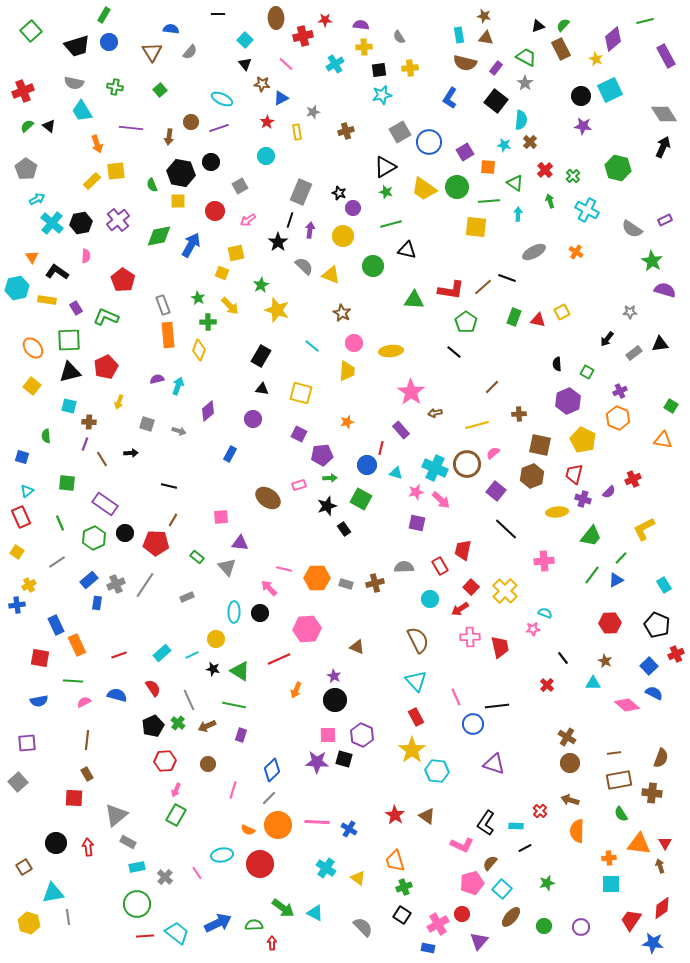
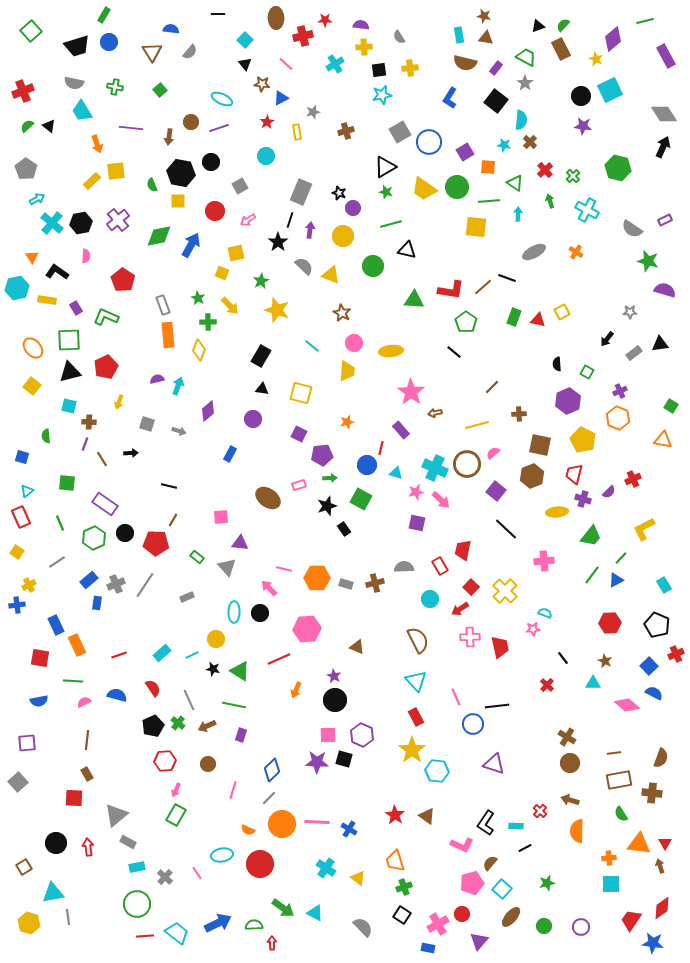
green star at (652, 261): moved 4 px left; rotated 15 degrees counterclockwise
green star at (261, 285): moved 4 px up
orange circle at (278, 825): moved 4 px right, 1 px up
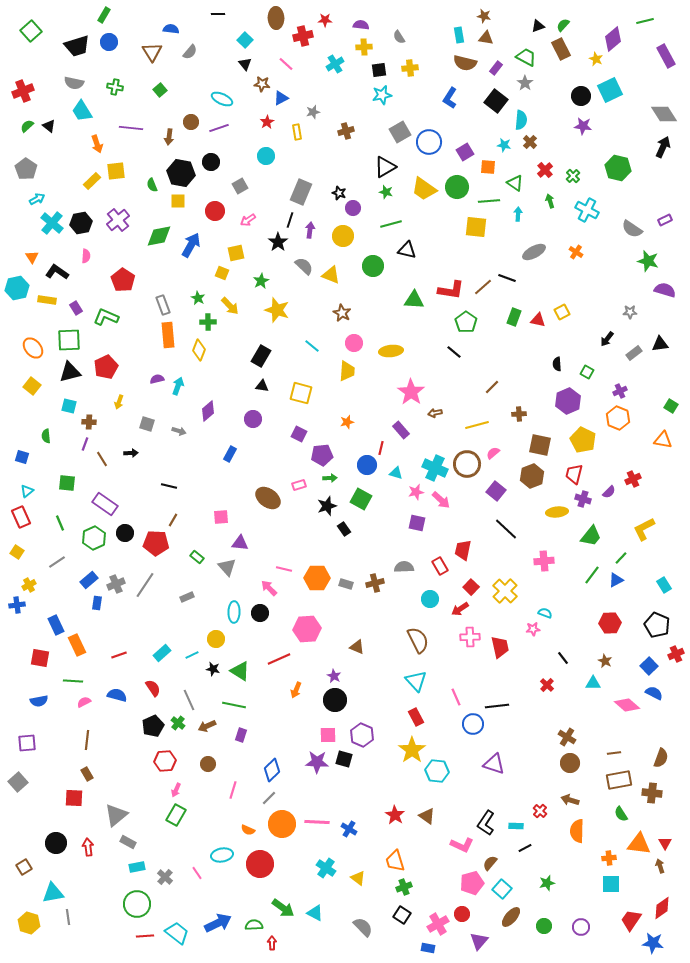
black triangle at (262, 389): moved 3 px up
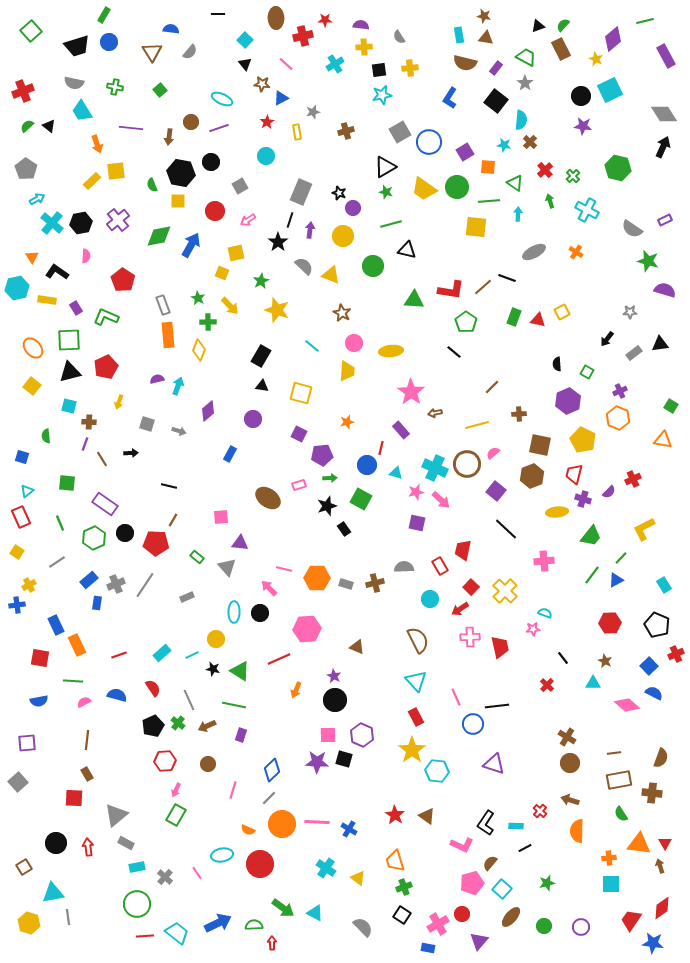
gray rectangle at (128, 842): moved 2 px left, 1 px down
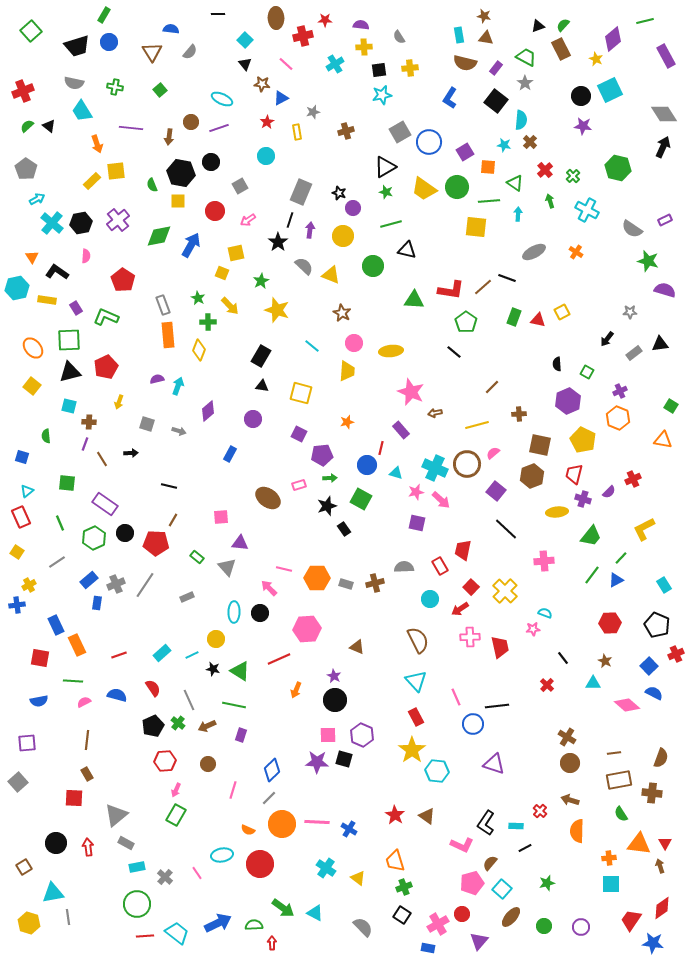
pink star at (411, 392): rotated 12 degrees counterclockwise
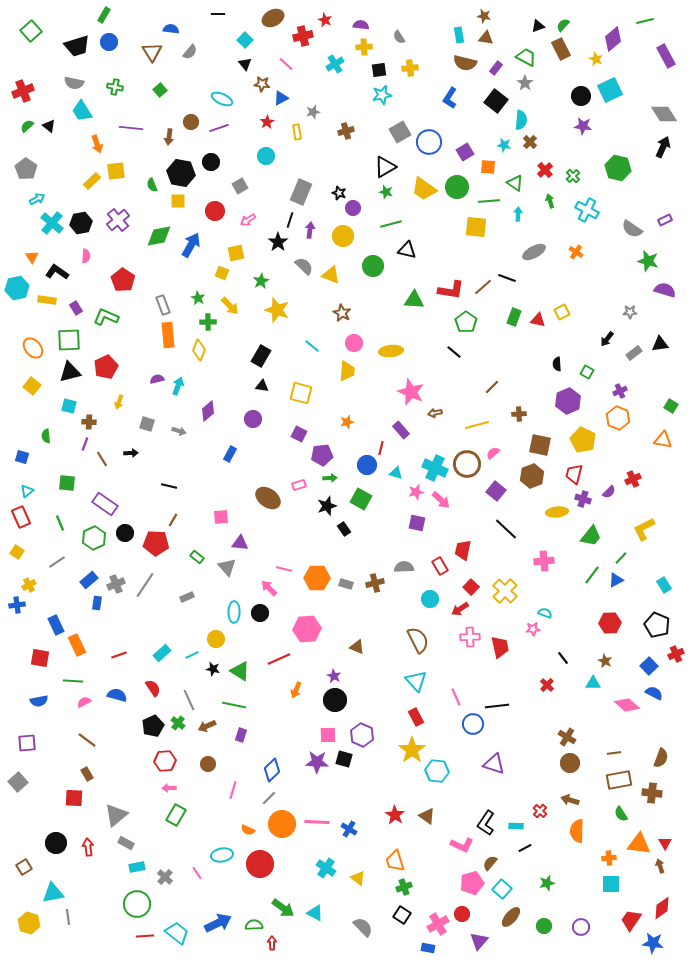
brown ellipse at (276, 18): moved 3 px left; rotated 65 degrees clockwise
red star at (325, 20): rotated 24 degrees clockwise
brown line at (87, 740): rotated 60 degrees counterclockwise
pink arrow at (176, 790): moved 7 px left, 2 px up; rotated 64 degrees clockwise
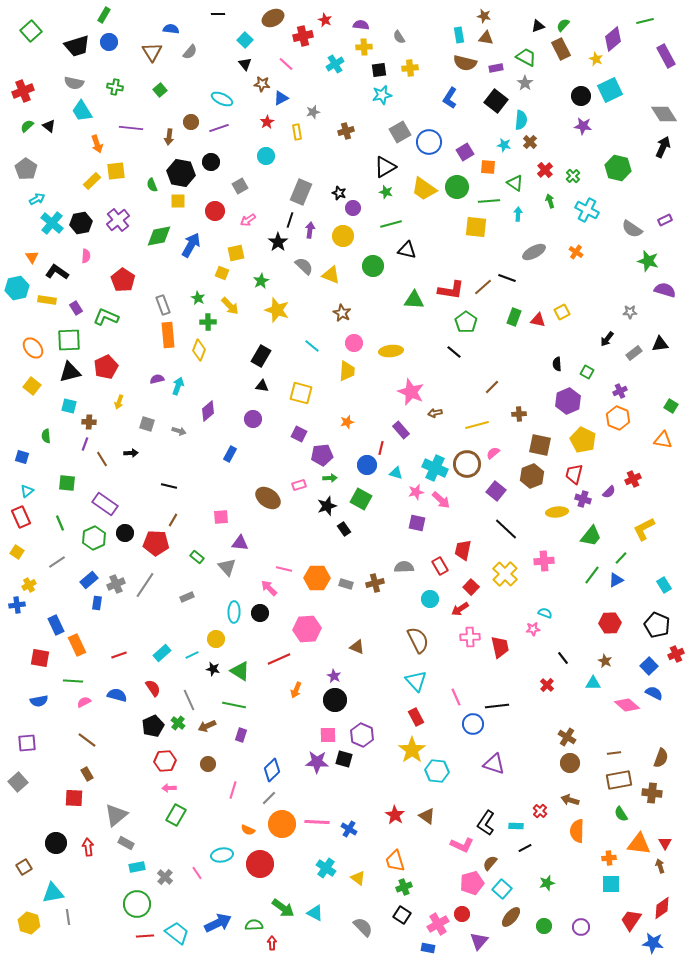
purple rectangle at (496, 68): rotated 40 degrees clockwise
yellow cross at (505, 591): moved 17 px up
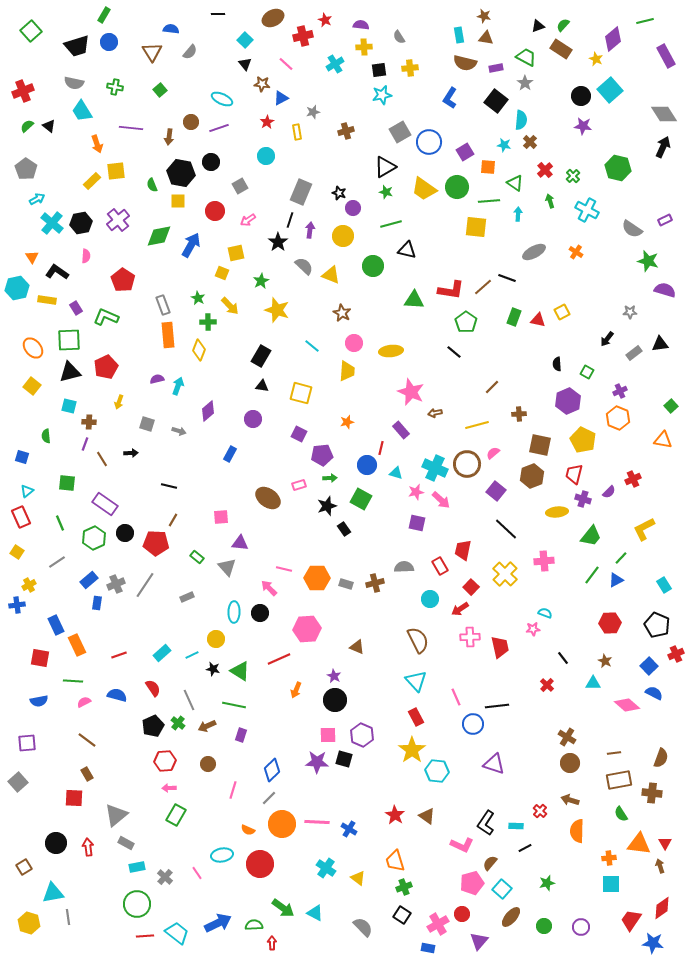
brown rectangle at (561, 49): rotated 30 degrees counterclockwise
cyan square at (610, 90): rotated 15 degrees counterclockwise
green square at (671, 406): rotated 16 degrees clockwise
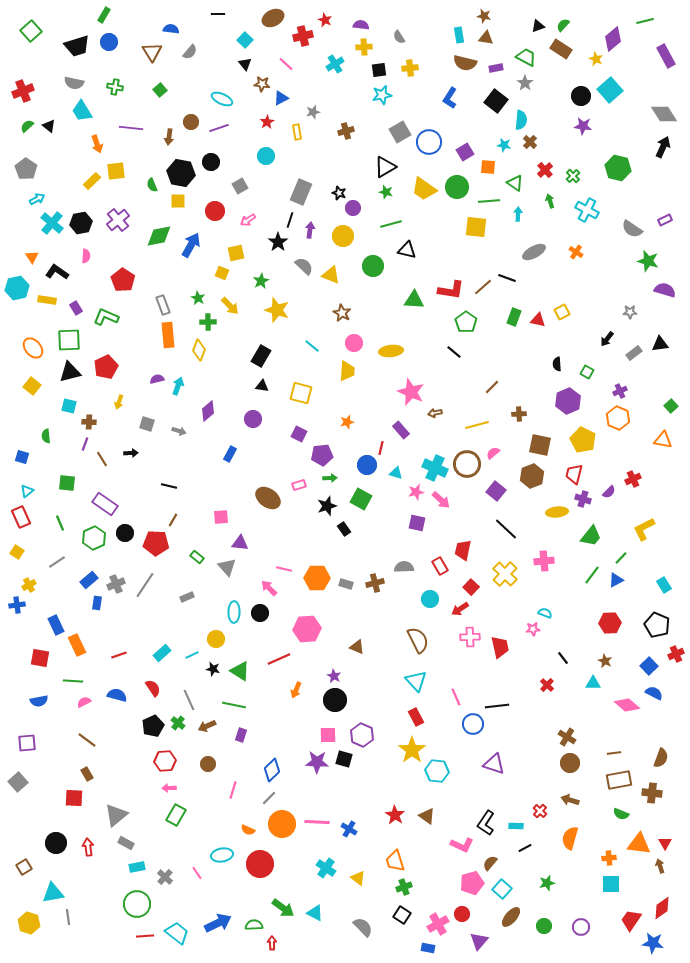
green semicircle at (621, 814): rotated 35 degrees counterclockwise
orange semicircle at (577, 831): moved 7 px left, 7 px down; rotated 15 degrees clockwise
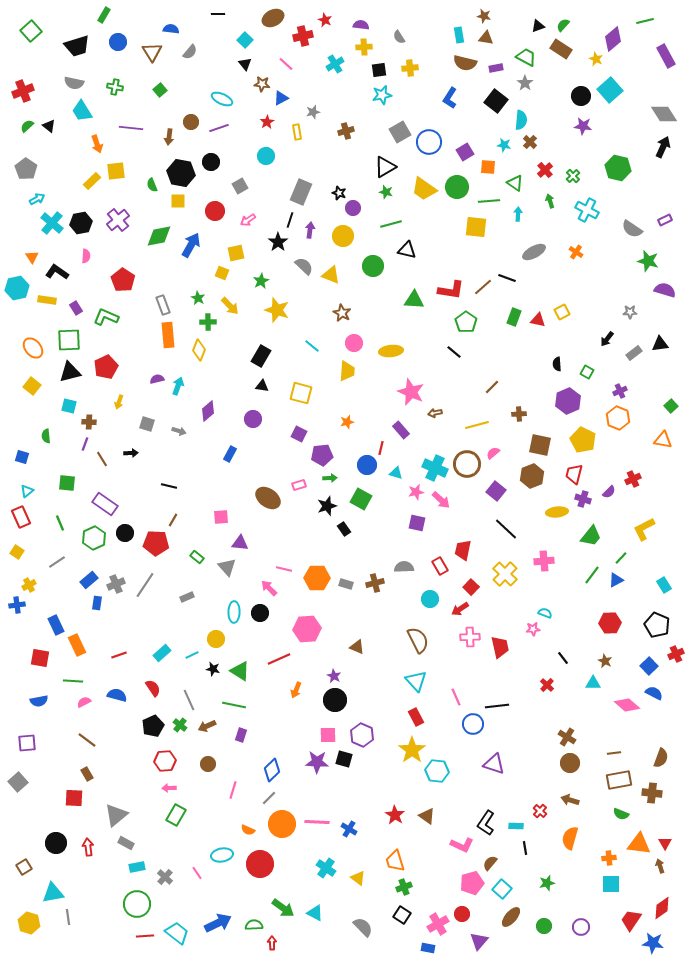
blue circle at (109, 42): moved 9 px right
green cross at (178, 723): moved 2 px right, 2 px down
black line at (525, 848): rotated 72 degrees counterclockwise
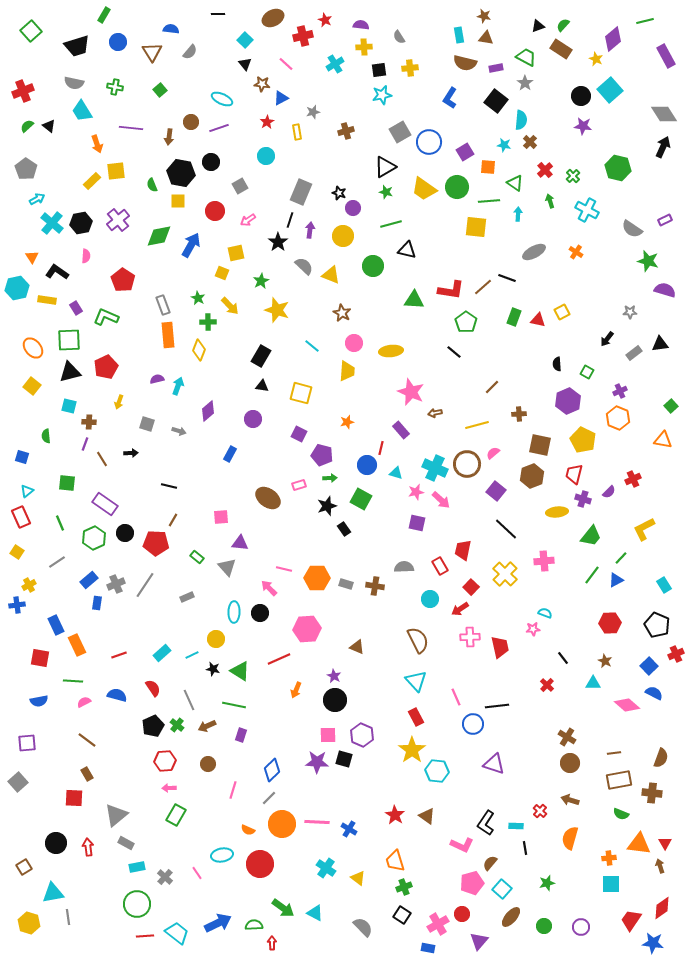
purple pentagon at (322, 455): rotated 20 degrees clockwise
brown cross at (375, 583): moved 3 px down; rotated 24 degrees clockwise
green cross at (180, 725): moved 3 px left
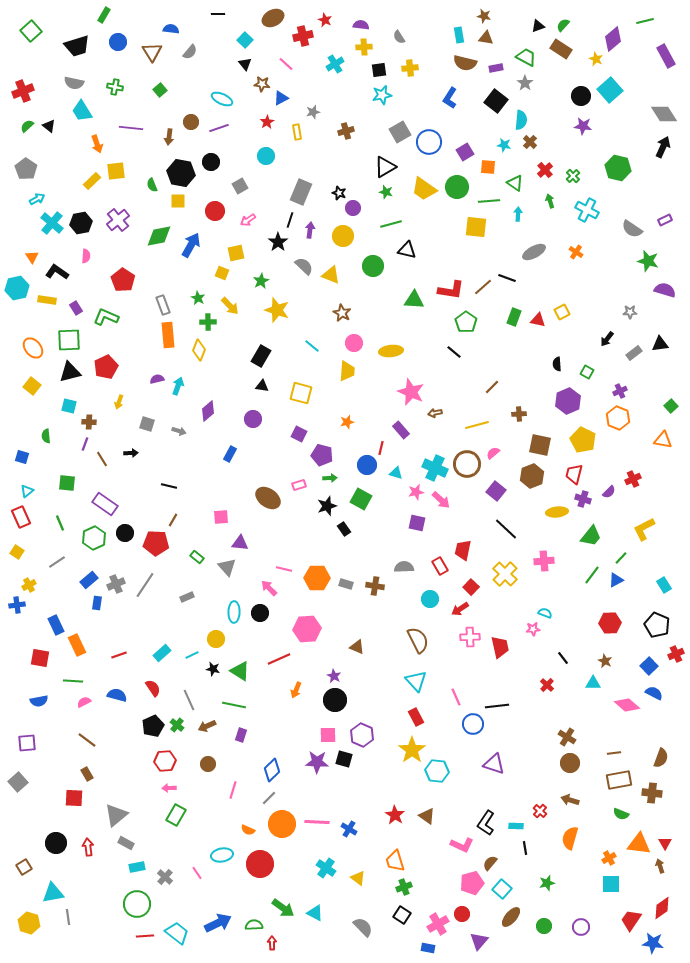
orange cross at (609, 858): rotated 24 degrees counterclockwise
